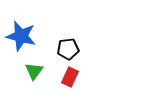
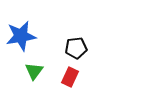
blue star: rotated 24 degrees counterclockwise
black pentagon: moved 8 px right, 1 px up
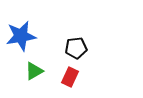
green triangle: rotated 24 degrees clockwise
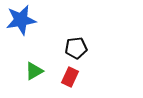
blue star: moved 16 px up
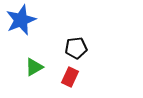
blue star: rotated 12 degrees counterclockwise
green triangle: moved 4 px up
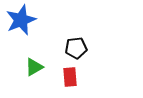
red rectangle: rotated 30 degrees counterclockwise
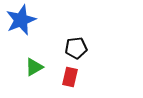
red rectangle: rotated 18 degrees clockwise
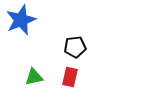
black pentagon: moved 1 px left, 1 px up
green triangle: moved 10 px down; rotated 18 degrees clockwise
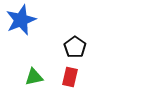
black pentagon: rotated 30 degrees counterclockwise
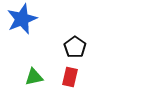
blue star: moved 1 px right, 1 px up
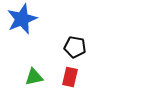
black pentagon: rotated 25 degrees counterclockwise
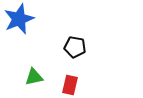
blue star: moved 3 px left
red rectangle: moved 8 px down
